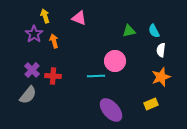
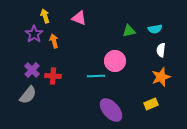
cyan semicircle: moved 1 px right, 2 px up; rotated 72 degrees counterclockwise
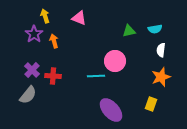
yellow rectangle: rotated 48 degrees counterclockwise
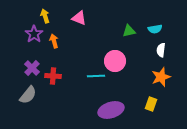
purple cross: moved 2 px up
purple ellipse: rotated 65 degrees counterclockwise
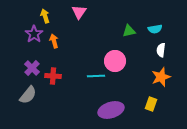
pink triangle: moved 6 px up; rotated 42 degrees clockwise
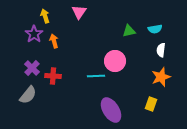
purple ellipse: rotated 75 degrees clockwise
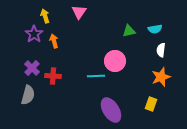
gray semicircle: rotated 24 degrees counterclockwise
